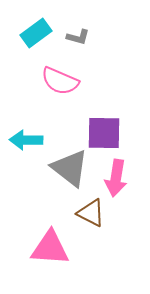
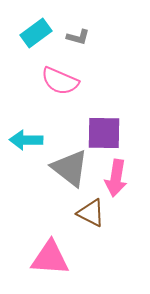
pink triangle: moved 10 px down
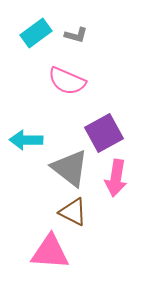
gray L-shape: moved 2 px left, 2 px up
pink semicircle: moved 7 px right
purple square: rotated 30 degrees counterclockwise
brown triangle: moved 18 px left, 1 px up
pink triangle: moved 6 px up
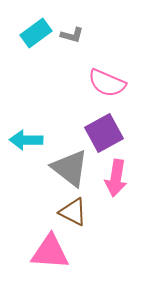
gray L-shape: moved 4 px left
pink semicircle: moved 40 px right, 2 px down
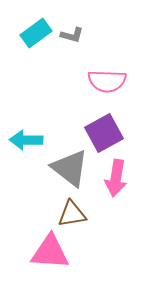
pink semicircle: moved 2 px up; rotated 21 degrees counterclockwise
brown triangle: moved 1 px left, 2 px down; rotated 36 degrees counterclockwise
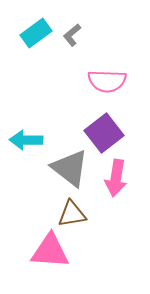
gray L-shape: rotated 125 degrees clockwise
purple square: rotated 9 degrees counterclockwise
pink triangle: moved 1 px up
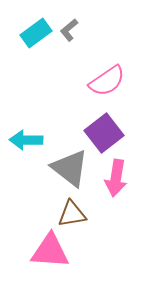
gray L-shape: moved 3 px left, 5 px up
pink semicircle: rotated 36 degrees counterclockwise
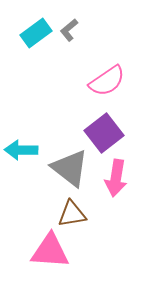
cyan arrow: moved 5 px left, 10 px down
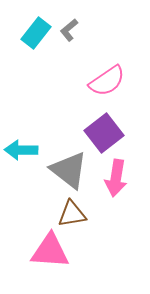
cyan rectangle: rotated 16 degrees counterclockwise
gray triangle: moved 1 px left, 2 px down
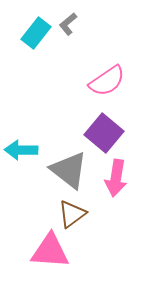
gray L-shape: moved 1 px left, 6 px up
purple square: rotated 12 degrees counterclockwise
brown triangle: rotated 28 degrees counterclockwise
